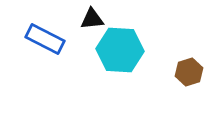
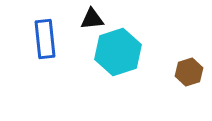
blue rectangle: rotated 57 degrees clockwise
cyan hexagon: moved 2 px left, 2 px down; rotated 21 degrees counterclockwise
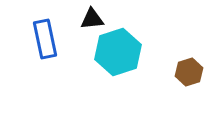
blue rectangle: rotated 6 degrees counterclockwise
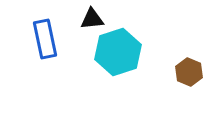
brown hexagon: rotated 20 degrees counterclockwise
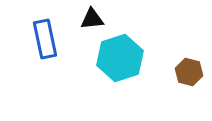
cyan hexagon: moved 2 px right, 6 px down
brown hexagon: rotated 8 degrees counterclockwise
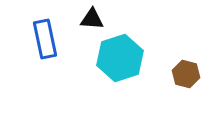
black triangle: rotated 10 degrees clockwise
brown hexagon: moved 3 px left, 2 px down
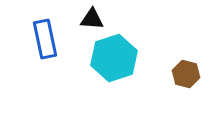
cyan hexagon: moved 6 px left
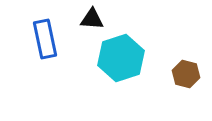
cyan hexagon: moved 7 px right
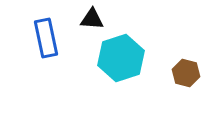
blue rectangle: moved 1 px right, 1 px up
brown hexagon: moved 1 px up
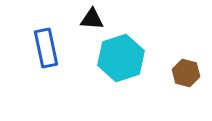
blue rectangle: moved 10 px down
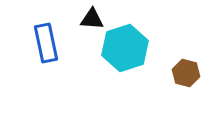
blue rectangle: moved 5 px up
cyan hexagon: moved 4 px right, 10 px up
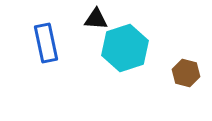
black triangle: moved 4 px right
